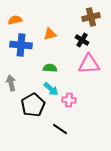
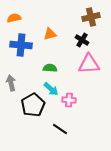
orange semicircle: moved 1 px left, 2 px up
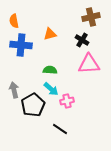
orange semicircle: moved 3 px down; rotated 88 degrees counterclockwise
green semicircle: moved 2 px down
gray arrow: moved 3 px right, 7 px down
pink cross: moved 2 px left, 1 px down; rotated 16 degrees counterclockwise
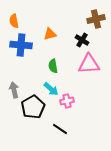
brown cross: moved 5 px right, 2 px down
green semicircle: moved 3 px right, 4 px up; rotated 104 degrees counterclockwise
black pentagon: moved 2 px down
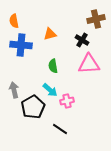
cyan arrow: moved 1 px left, 1 px down
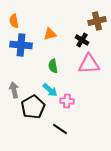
brown cross: moved 1 px right, 2 px down
pink cross: rotated 16 degrees clockwise
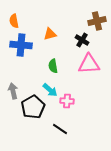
gray arrow: moved 1 px left, 1 px down
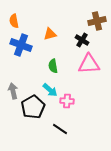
blue cross: rotated 15 degrees clockwise
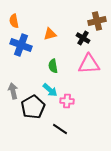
black cross: moved 1 px right, 2 px up
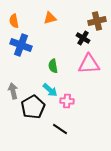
orange triangle: moved 16 px up
